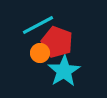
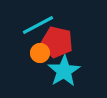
red pentagon: rotated 8 degrees counterclockwise
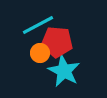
red pentagon: rotated 8 degrees counterclockwise
cyan star: rotated 12 degrees counterclockwise
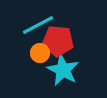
red pentagon: moved 1 px right, 1 px up
cyan star: moved 1 px left, 1 px up
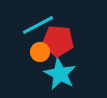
orange circle: moved 1 px up
cyan star: moved 3 px left, 4 px down
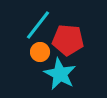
cyan line: rotated 24 degrees counterclockwise
red pentagon: moved 10 px right, 1 px up
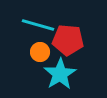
cyan line: rotated 68 degrees clockwise
cyan star: rotated 12 degrees clockwise
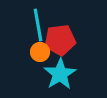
cyan line: rotated 64 degrees clockwise
red pentagon: moved 8 px left; rotated 12 degrees counterclockwise
